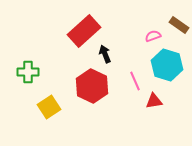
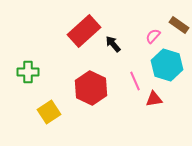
pink semicircle: rotated 28 degrees counterclockwise
black arrow: moved 8 px right, 10 px up; rotated 18 degrees counterclockwise
red hexagon: moved 1 px left, 2 px down
red triangle: moved 2 px up
yellow square: moved 5 px down
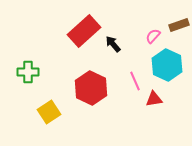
brown rectangle: rotated 54 degrees counterclockwise
cyan hexagon: rotated 8 degrees clockwise
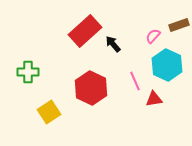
red rectangle: moved 1 px right
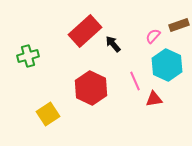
green cross: moved 16 px up; rotated 15 degrees counterclockwise
yellow square: moved 1 px left, 2 px down
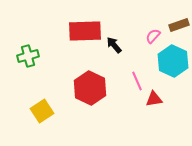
red rectangle: rotated 40 degrees clockwise
black arrow: moved 1 px right, 1 px down
cyan hexagon: moved 6 px right, 4 px up
pink line: moved 2 px right
red hexagon: moved 1 px left
yellow square: moved 6 px left, 3 px up
